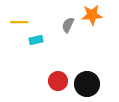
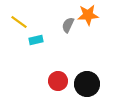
orange star: moved 4 px left
yellow line: rotated 36 degrees clockwise
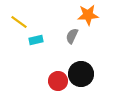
gray semicircle: moved 4 px right, 11 px down
black circle: moved 6 px left, 10 px up
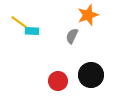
orange star: rotated 15 degrees counterclockwise
cyan rectangle: moved 4 px left, 9 px up; rotated 16 degrees clockwise
black circle: moved 10 px right, 1 px down
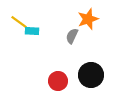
orange star: moved 4 px down
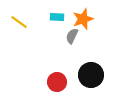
orange star: moved 5 px left
cyan rectangle: moved 25 px right, 14 px up
red circle: moved 1 px left, 1 px down
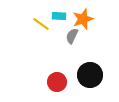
cyan rectangle: moved 2 px right, 1 px up
yellow line: moved 22 px right, 2 px down
black circle: moved 1 px left
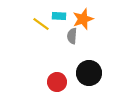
gray semicircle: rotated 21 degrees counterclockwise
black circle: moved 1 px left, 2 px up
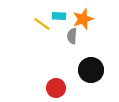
yellow line: moved 1 px right
black circle: moved 2 px right, 3 px up
red circle: moved 1 px left, 6 px down
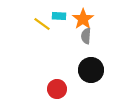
orange star: rotated 15 degrees counterclockwise
gray semicircle: moved 14 px right
red circle: moved 1 px right, 1 px down
